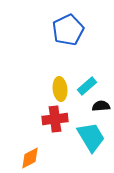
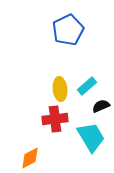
black semicircle: rotated 18 degrees counterclockwise
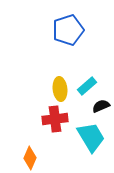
blue pentagon: rotated 8 degrees clockwise
orange diamond: rotated 40 degrees counterclockwise
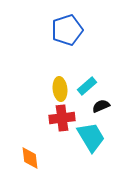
blue pentagon: moved 1 px left
red cross: moved 7 px right, 1 px up
orange diamond: rotated 30 degrees counterclockwise
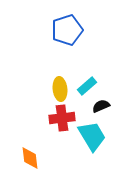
cyan trapezoid: moved 1 px right, 1 px up
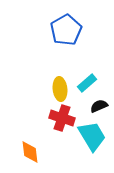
blue pentagon: moved 1 px left; rotated 12 degrees counterclockwise
cyan rectangle: moved 3 px up
black semicircle: moved 2 px left
red cross: rotated 25 degrees clockwise
orange diamond: moved 6 px up
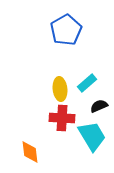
red cross: rotated 15 degrees counterclockwise
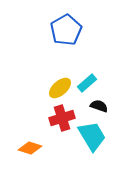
yellow ellipse: moved 1 px up; rotated 55 degrees clockwise
black semicircle: rotated 42 degrees clockwise
red cross: rotated 20 degrees counterclockwise
orange diamond: moved 4 px up; rotated 65 degrees counterclockwise
